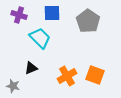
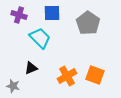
gray pentagon: moved 2 px down
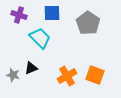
gray star: moved 11 px up
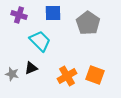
blue square: moved 1 px right
cyan trapezoid: moved 3 px down
gray star: moved 1 px left, 1 px up
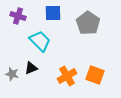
purple cross: moved 1 px left, 1 px down
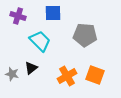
gray pentagon: moved 3 px left, 12 px down; rotated 30 degrees counterclockwise
black triangle: rotated 16 degrees counterclockwise
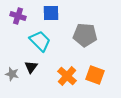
blue square: moved 2 px left
black triangle: moved 1 px up; rotated 16 degrees counterclockwise
orange cross: rotated 18 degrees counterclockwise
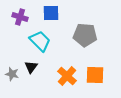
purple cross: moved 2 px right, 1 px down
orange square: rotated 18 degrees counterclockwise
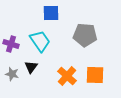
purple cross: moved 9 px left, 27 px down
cyan trapezoid: rotated 10 degrees clockwise
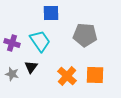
purple cross: moved 1 px right, 1 px up
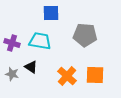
cyan trapezoid: rotated 45 degrees counterclockwise
black triangle: rotated 32 degrees counterclockwise
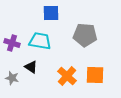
gray star: moved 4 px down
